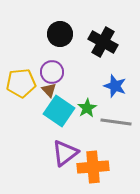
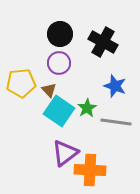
purple circle: moved 7 px right, 9 px up
orange cross: moved 3 px left, 3 px down; rotated 8 degrees clockwise
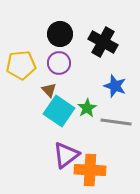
yellow pentagon: moved 18 px up
purple triangle: moved 1 px right, 2 px down
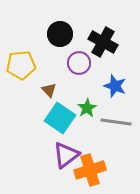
purple circle: moved 20 px right
cyan square: moved 1 px right, 7 px down
orange cross: rotated 20 degrees counterclockwise
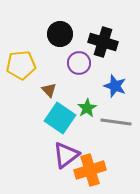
black cross: rotated 12 degrees counterclockwise
